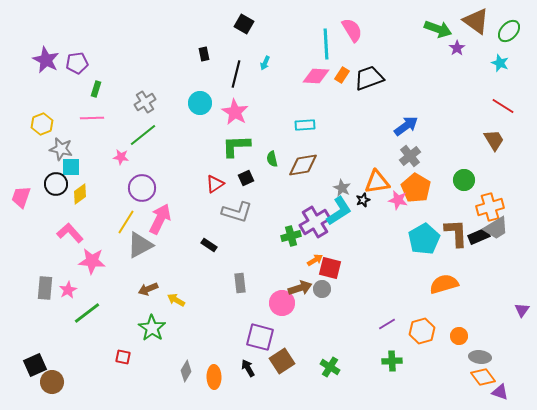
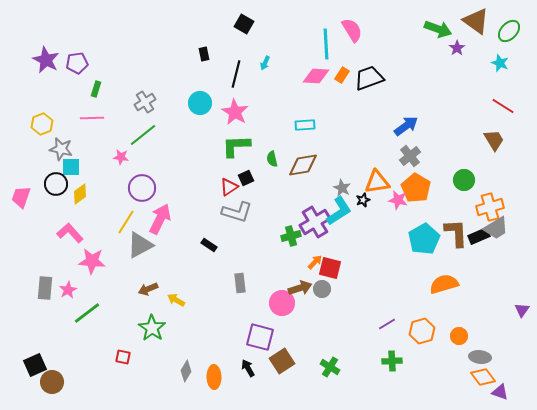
red triangle at (215, 184): moved 14 px right, 3 px down
orange arrow at (315, 260): moved 2 px down; rotated 14 degrees counterclockwise
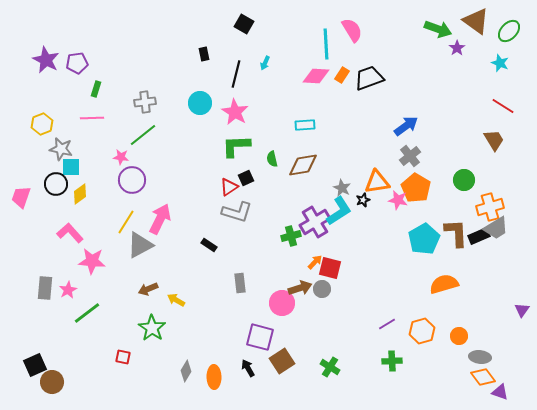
gray cross at (145, 102): rotated 25 degrees clockwise
purple circle at (142, 188): moved 10 px left, 8 px up
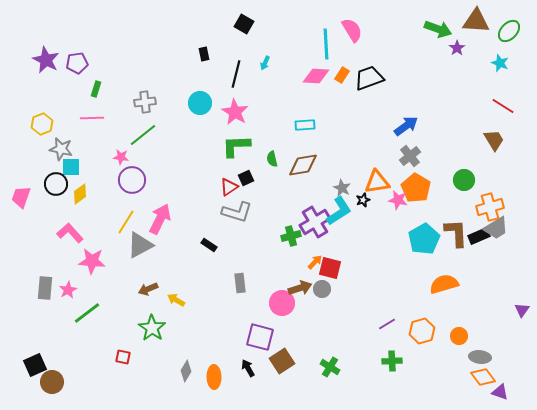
brown triangle at (476, 21): rotated 32 degrees counterclockwise
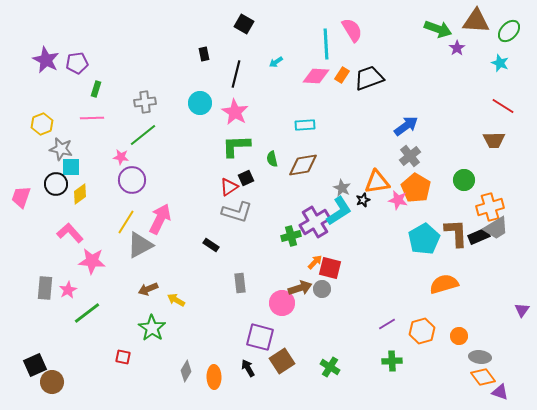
cyan arrow at (265, 63): moved 11 px right, 1 px up; rotated 32 degrees clockwise
brown trapezoid at (494, 140): rotated 120 degrees clockwise
black rectangle at (209, 245): moved 2 px right
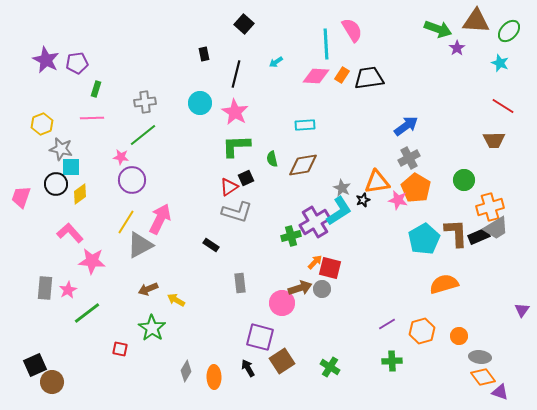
black square at (244, 24): rotated 12 degrees clockwise
black trapezoid at (369, 78): rotated 12 degrees clockwise
gray cross at (410, 156): moved 1 px left, 2 px down; rotated 10 degrees clockwise
red square at (123, 357): moved 3 px left, 8 px up
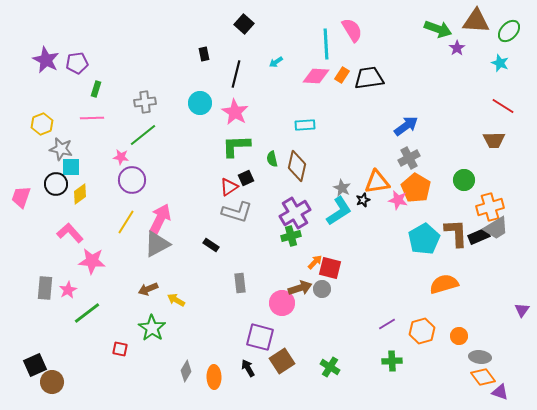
brown diamond at (303, 165): moved 6 px left, 1 px down; rotated 68 degrees counterclockwise
purple cross at (315, 222): moved 20 px left, 9 px up
gray triangle at (140, 245): moved 17 px right, 1 px up
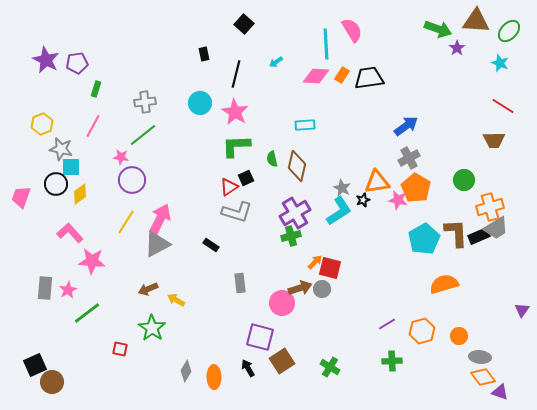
pink line at (92, 118): moved 1 px right, 8 px down; rotated 60 degrees counterclockwise
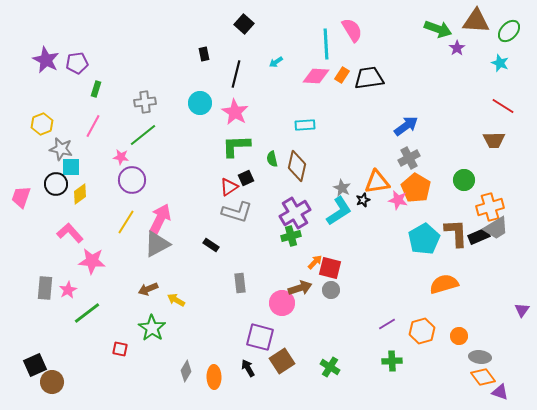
gray circle at (322, 289): moved 9 px right, 1 px down
